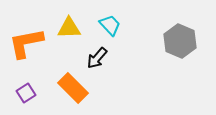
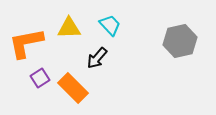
gray hexagon: rotated 24 degrees clockwise
purple square: moved 14 px right, 15 px up
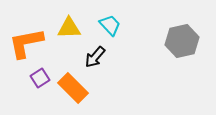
gray hexagon: moved 2 px right
black arrow: moved 2 px left, 1 px up
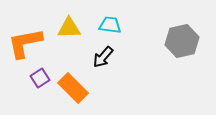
cyan trapezoid: rotated 40 degrees counterclockwise
orange L-shape: moved 1 px left
black arrow: moved 8 px right
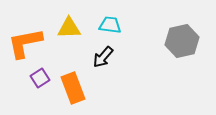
orange rectangle: rotated 24 degrees clockwise
